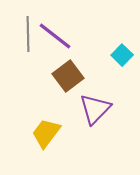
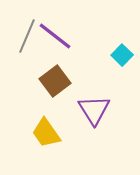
gray line: moved 1 px left, 2 px down; rotated 24 degrees clockwise
brown square: moved 13 px left, 5 px down
purple triangle: moved 1 px left, 1 px down; rotated 16 degrees counterclockwise
yellow trapezoid: rotated 72 degrees counterclockwise
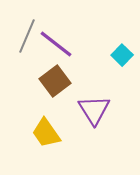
purple line: moved 1 px right, 8 px down
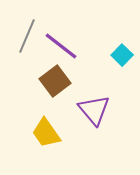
purple line: moved 5 px right, 2 px down
purple triangle: rotated 8 degrees counterclockwise
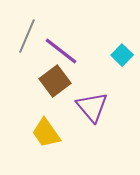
purple line: moved 5 px down
purple triangle: moved 2 px left, 3 px up
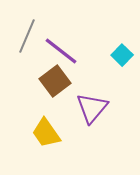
purple triangle: moved 1 px down; rotated 20 degrees clockwise
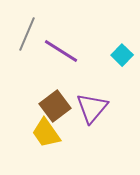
gray line: moved 2 px up
purple line: rotated 6 degrees counterclockwise
brown square: moved 25 px down
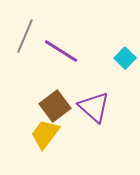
gray line: moved 2 px left, 2 px down
cyan square: moved 3 px right, 3 px down
purple triangle: moved 2 px right, 1 px up; rotated 28 degrees counterclockwise
yellow trapezoid: moved 1 px left, 1 px down; rotated 72 degrees clockwise
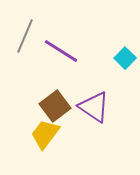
purple triangle: rotated 8 degrees counterclockwise
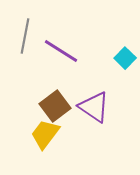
gray line: rotated 12 degrees counterclockwise
